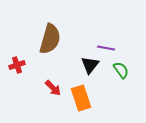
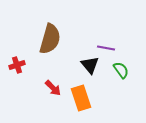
black triangle: rotated 18 degrees counterclockwise
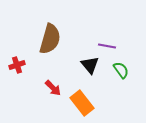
purple line: moved 1 px right, 2 px up
orange rectangle: moved 1 px right, 5 px down; rotated 20 degrees counterclockwise
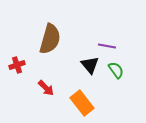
green semicircle: moved 5 px left
red arrow: moved 7 px left
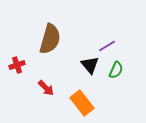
purple line: rotated 42 degrees counterclockwise
green semicircle: rotated 60 degrees clockwise
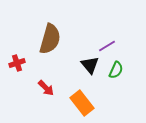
red cross: moved 2 px up
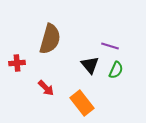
purple line: moved 3 px right; rotated 48 degrees clockwise
red cross: rotated 14 degrees clockwise
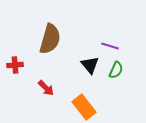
red cross: moved 2 px left, 2 px down
orange rectangle: moved 2 px right, 4 px down
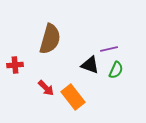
purple line: moved 1 px left, 3 px down; rotated 30 degrees counterclockwise
black triangle: rotated 30 degrees counterclockwise
orange rectangle: moved 11 px left, 10 px up
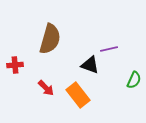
green semicircle: moved 18 px right, 10 px down
orange rectangle: moved 5 px right, 2 px up
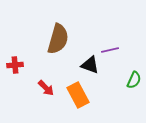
brown semicircle: moved 8 px right
purple line: moved 1 px right, 1 px down
orange rectangle: rotated 10 degrees clockwise
